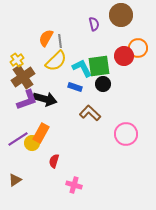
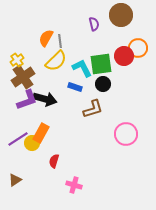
green square: moved 2 px right, 2 px up
brown L-shape: moved 3 px right, 4 px up; rotated 120 degrees clockwise
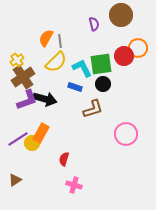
yellow semicircle: moved 1 px down
red semicircle: moved 10 px right, 2 px up
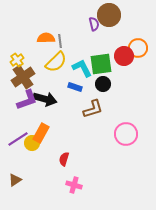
brown circle: moved 12 px left
orange semicircle: rotated 60 degrees clockwise
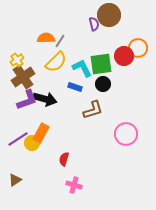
gray line: rotated 40 degrees clockwise
brown L-shape: moved 1 px down
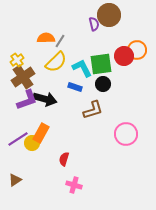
orange circle: moved 1 px left, 2 px down
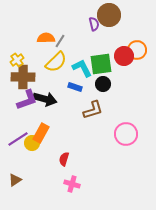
brown cross: rotated 35 degrees clockwise
pink cross: moved 2 px left, 1 px up
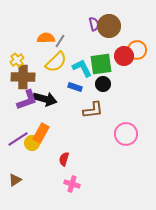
brown circle: moved 11 px down
brown L-shape: rotated 10 degrees clockwise
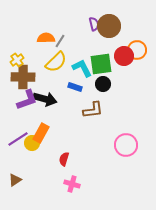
pink circle: moved 11 px down
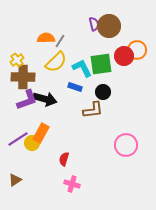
black circle: moved 8 px down
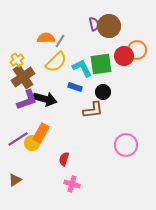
brown cross: rotated 35 degrees counterclockwise
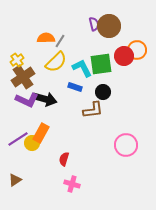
purple L-shape: rotated 45 degrees clockwise
